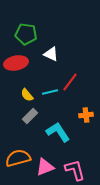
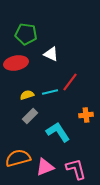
yellow semicircle: rotated 112 degrees clockwise
pink L-shape: moved 1 px right, 1 px up
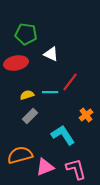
cyan line: rotated 14 degrees clockwise
orange cross: rotated 32 degrees counterclockwise
cyan L-shape: moved 5 px right, 3 px down
orange semicircle: moved 2 px right, 3 px up
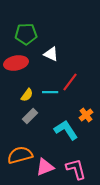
green pentagon: rotated 10 degrees counterclockwise
yellow semicircle: rotated 144 degrees clockwise
cyan L-shape: moved 3 px right, 5 px up
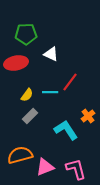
orange cross: moved 2 px right, 1 px down
